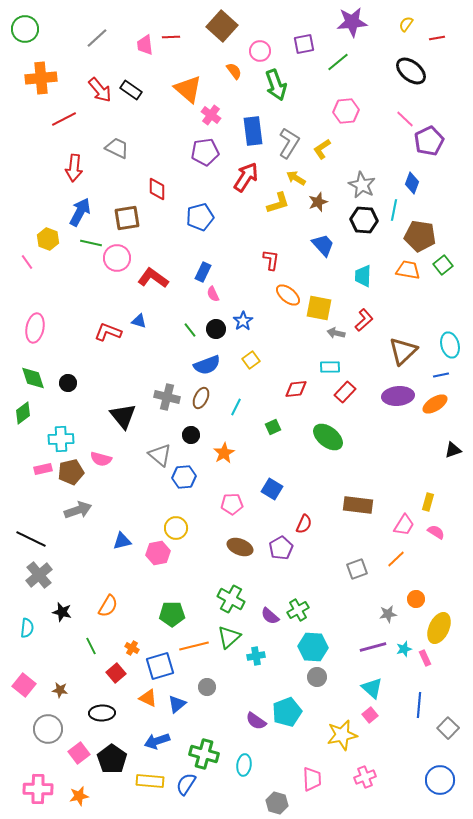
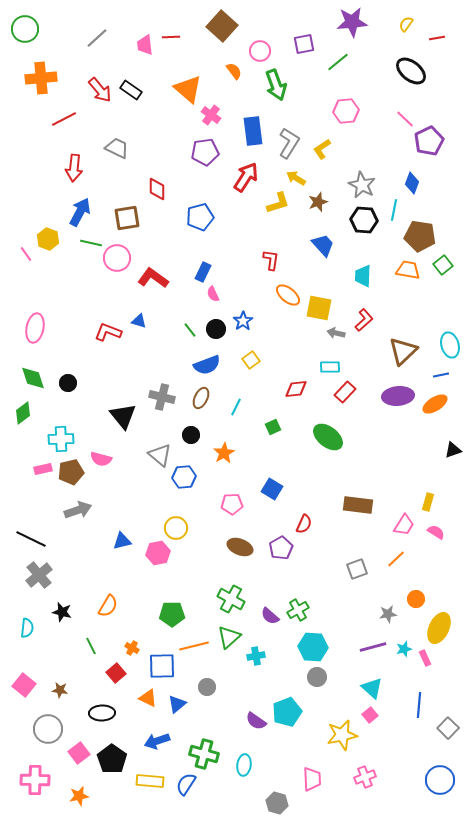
pink line at (27, 262): moved 1 px left, 8 px up
gray cross at (167, 397): moved 5 px left
blue square at (160, 666): moved 2 px right; rotated 16 degrees clockwise
pink cross at (38, 789): moved 3 px left, 9 px up
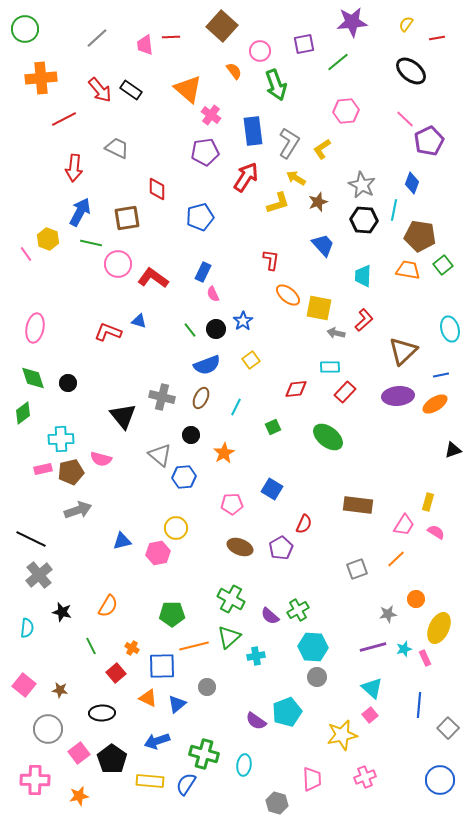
pink circle at (117, 258): moved 1 px right, 6 px down
cyan ellipse at (450, 345): moved 16 px up
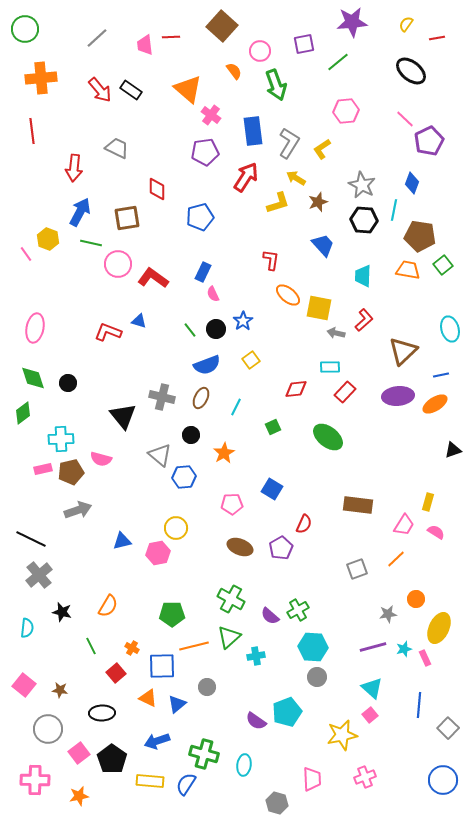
red line at (64, 119): moved 32 px left, 12 px down; rotated 70 degrees counterclockwise
blue circle at (440, 780): moved 3 px right
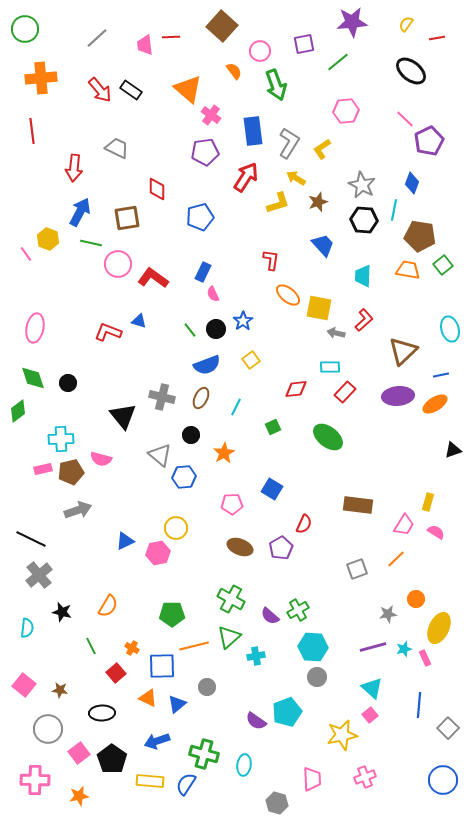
green diamond at (23, 413): moved 5 px left, 2 px up
blue triangle at (122, 541): moved 3 px right; rotated 12 degrees counterclockwise
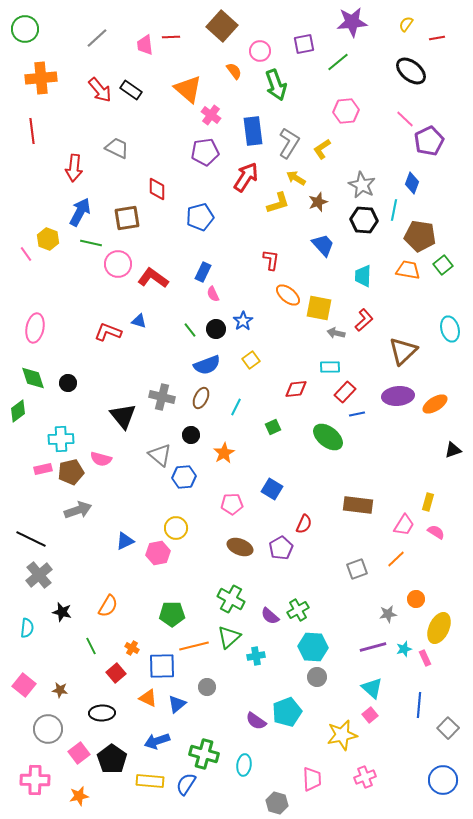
blue line at (441, 375): moved 84 px left, 39 px down
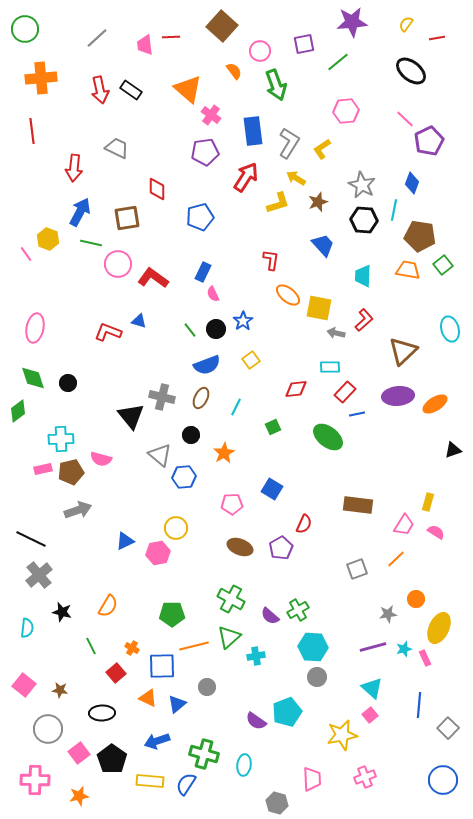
red arrow at (100, 90): rotated 28 degrees clockwise
black triangle at (123, 416): moved 8 px right
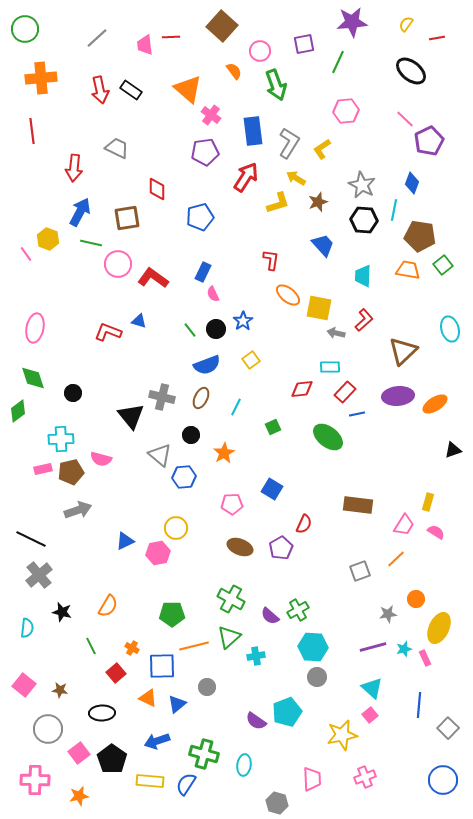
green line at (338, 62): rotated 25 degrees counterclockwise
black circle at (68, 383): moved 5 px right, 10 px down
red diamond at (296, 389): moved 6 px right
gray square at (357, 569): moved 3 px right, 2 px down
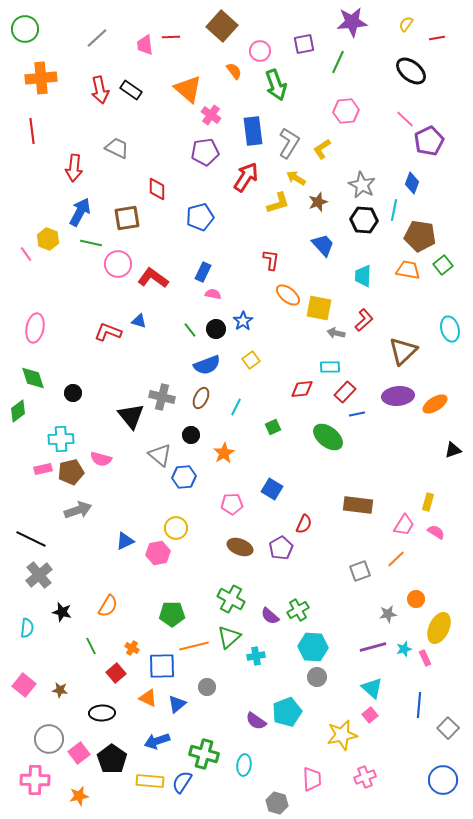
pink semicircle at (213, 294): rotated 126 degrees clockwise
gray circle at (48, 729): moved 1 px right, 10 px down
blue semicircle at (186, 784): moved 4 px left, 2 px up
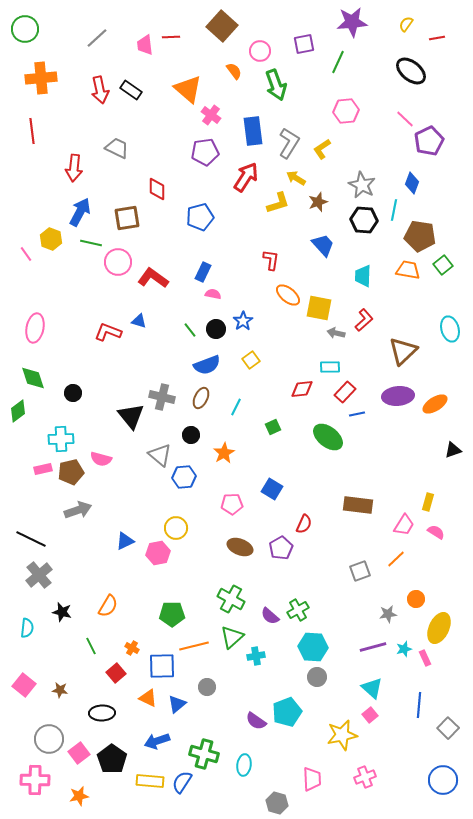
yellow hexagon at (48, 239): moved 3 px right
pink circle at (118, 264): moved 2 px up
green triangle at (229, 637): moved 3 px right
